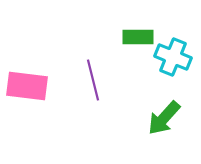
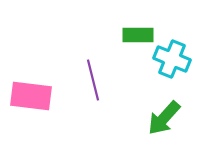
green rectangle: moved 2 px up
cyan cross: moved 1 px left, 2 px down
pink rectangle: moved 4 px right, 10 px down
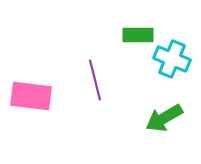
purple line: moved 2 px right
green arrow: rotated 18 degrees clockwise
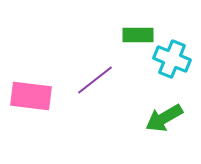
purple line: rotated 66 degrees clockwise
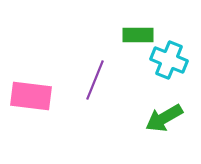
cyan cross: moved 3 px left, 1 px down
purple line: rotated 30 degrees counterclockwise
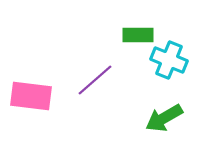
purple line: rotated 27 degrees clockwise
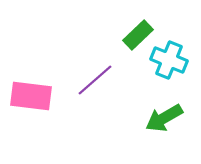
green rectangle: rotated 44 degrees counterclockwise
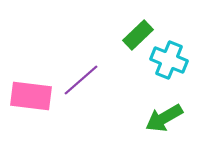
purple line: moved 14 px left
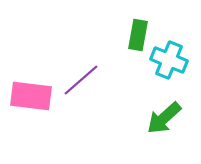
green rectangle: rotated 36 degrees counterclockwise
green arrow: rotated 12 degrees counterclockwise
